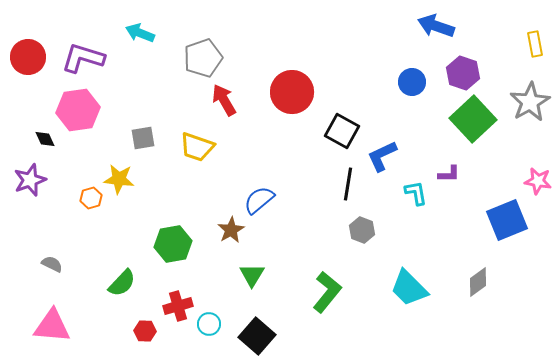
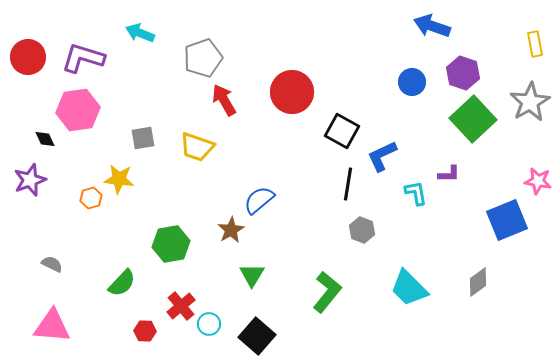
blue arrow at (436, 26): moved 4 px left
green hexagon at (173, 244): moved 2 px left
red cross at (178, 306): moved 3 px right; rotated 24 degrees counterclockwise
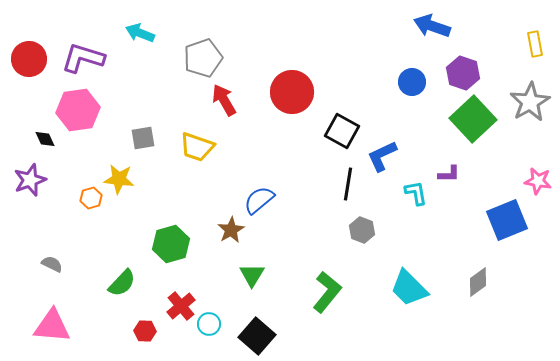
red circle at (28, 57): moved 1 px right, 2 px down
green hexagon at (171, 244): rotated 6 degrees counterclockwise
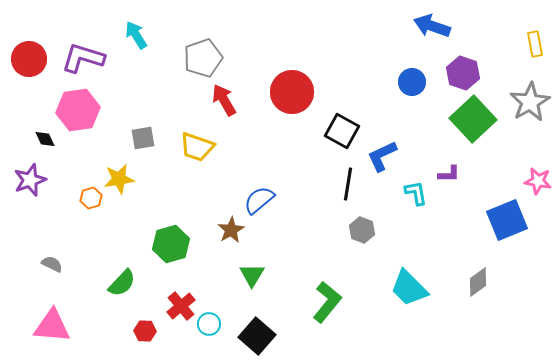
cyan arrow at (140, 33): moved 4 px left, 2 px down; rotated 36 degrees clockwise
yellow star at (119, 179): rotated 16 degrees counterclockwise
green L-shape at (327, 292): moved 10 px down
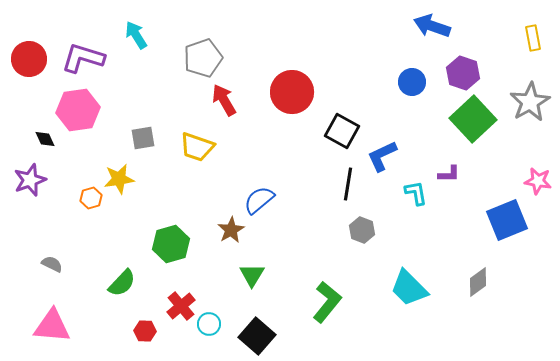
yellow rectangle at (535, 44): moved 2 px left, 6 px up
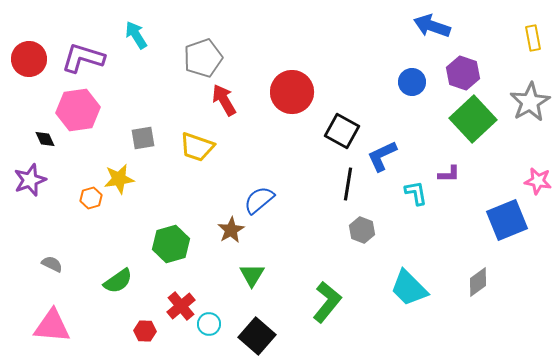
green semicircle at (122, 283): moved 4 px left, 2 px up; rotated 12 degrees clockwise
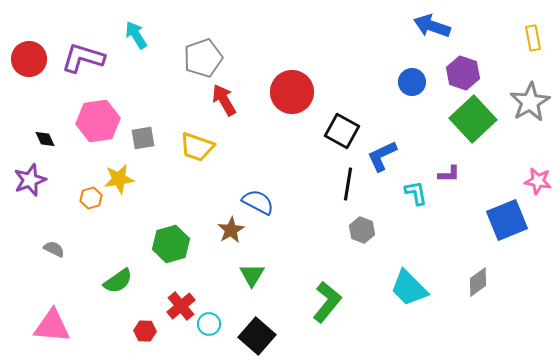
pink hexagon at (78, 110): moved 20 px right, 11 px down
blue semicircle at (259, 200): moved 1 px left, 2 px down; rotated 68 degrees clockwise
gray semicircle at (52, 264): moved 2 px right, 15 px up
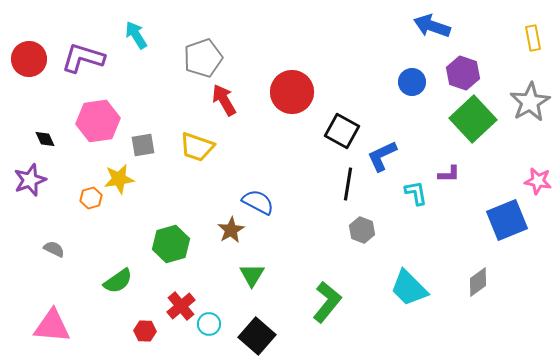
gray square at (143, 138): moved 7 px down
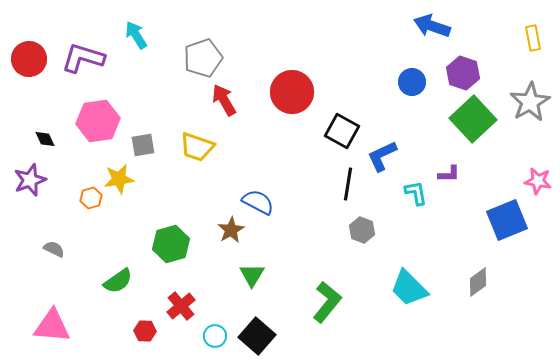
cyan circle at (209, 324): moved 6 px right, 12 px down
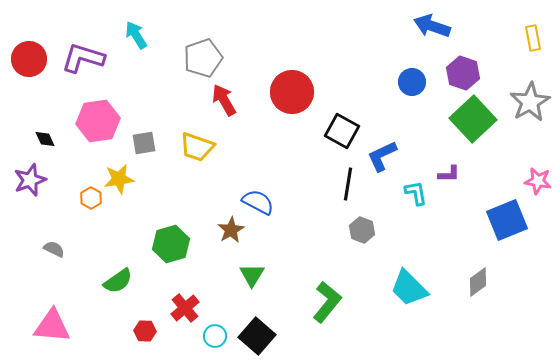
gray square at (143, 145): moved 1 px right, 2 px up
orange hexagon at (91, 198): rotated 15 degrees counterclockwise
red cross at (181, 306): moved 4 px right, 2 px down
